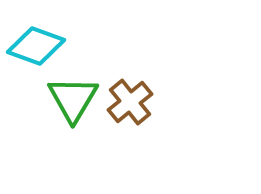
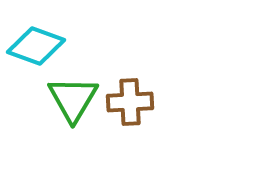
brown cross: rotated 36 degrees clockwise
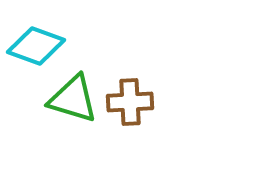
green triangle: rotated 44 degrees counterclockwise
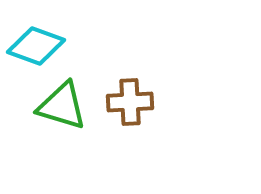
green triangle: moved 11 px left, 7 px down
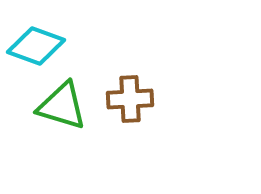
brown cross: moved 3 px up
